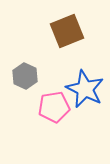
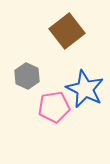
brown square: rotated 16 degrees counterclockwise
gray hexagon: moved 2 px right
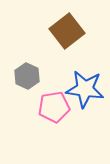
blue star: rotated 18 degrees counterclockwise
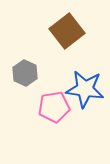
gray hexagon: moved 2 px left, 3 px up
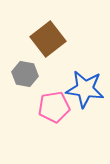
brown square: moved 19 px left, 8 px down
gray hexagon: moved 1 px down; rotated 15 degrees counterclockwise
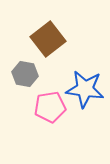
pink pentagon: moved 4 px left
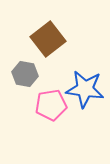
pink pentagon: moved 1 px right, 2 px up
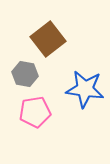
pink pentagon: moved 16 px left, 7 px down
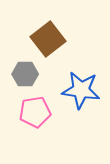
gray hexagon: rotated 10 degrees counterclockwise
blue star: moved 4 px left, 1 px down
